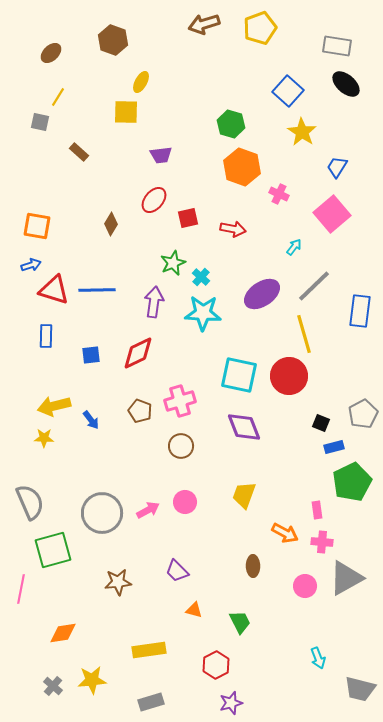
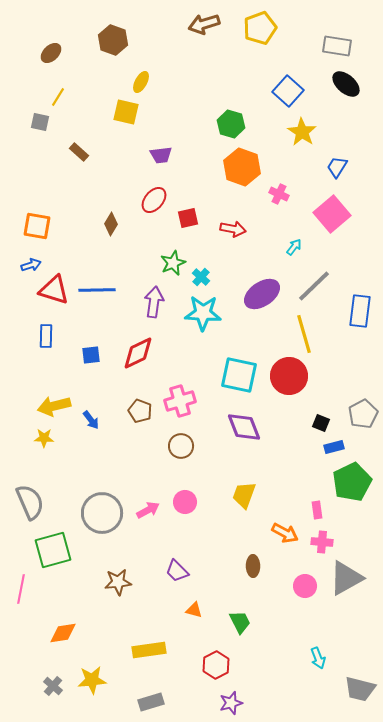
yellow square at (126, 112): rotated 12 degrees clockwise
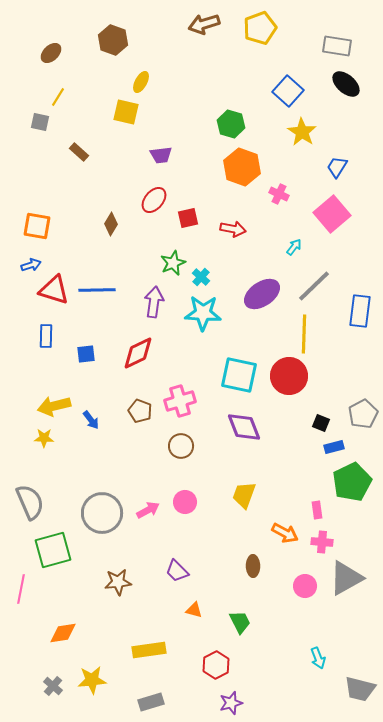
yellow line at (304, 334): rotated 18 degrees clockwise
blue square at (91, 355): moved 5 px left, 1 px up
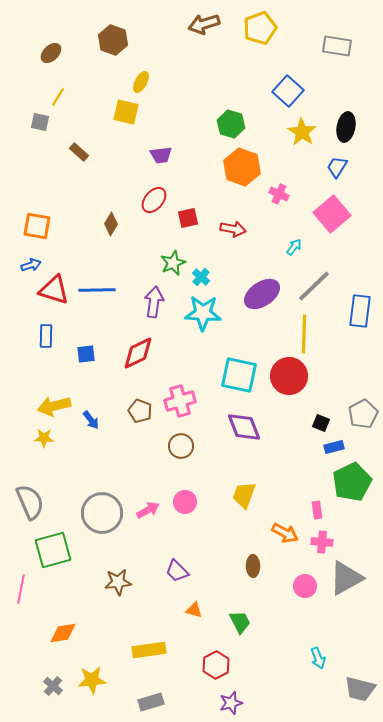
black ellipse at (346, 84): moved 43 px down; rotated 60 degrees clockwise
